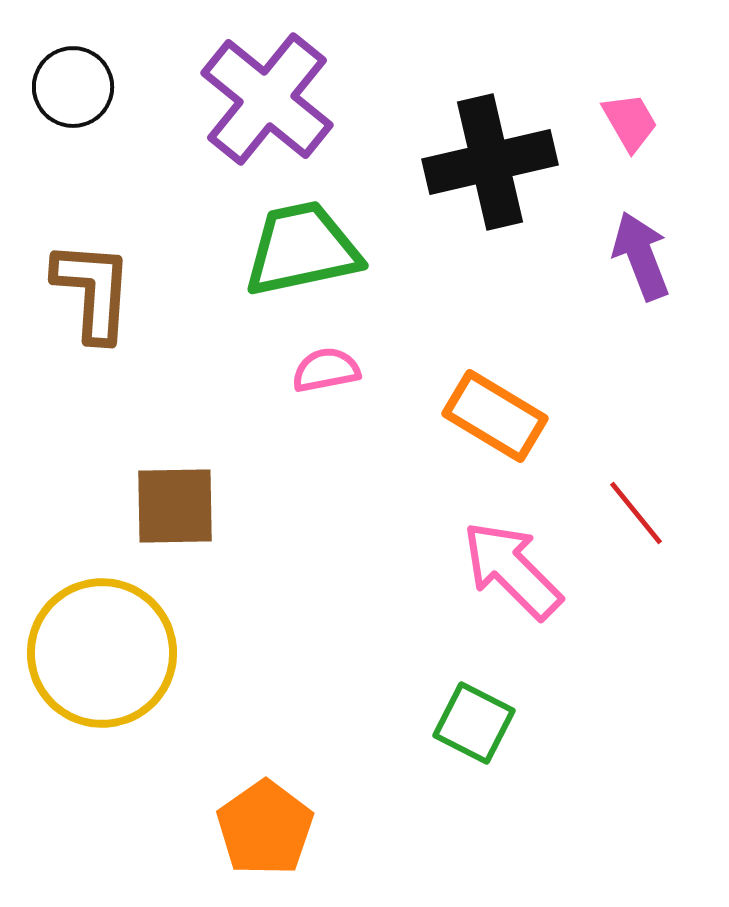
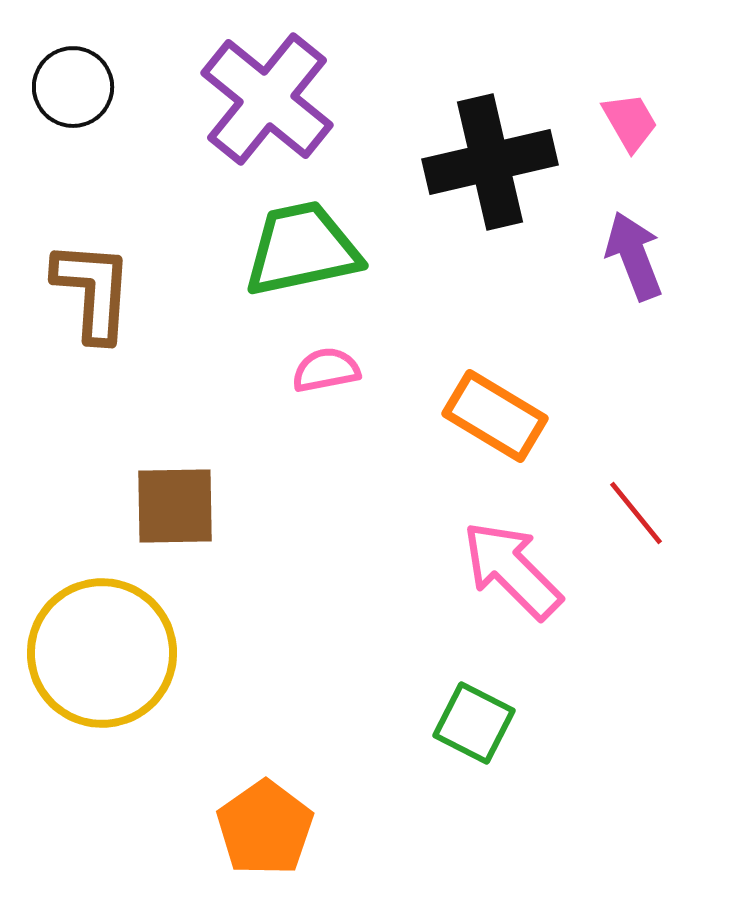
purple arrow: moved 7 px left
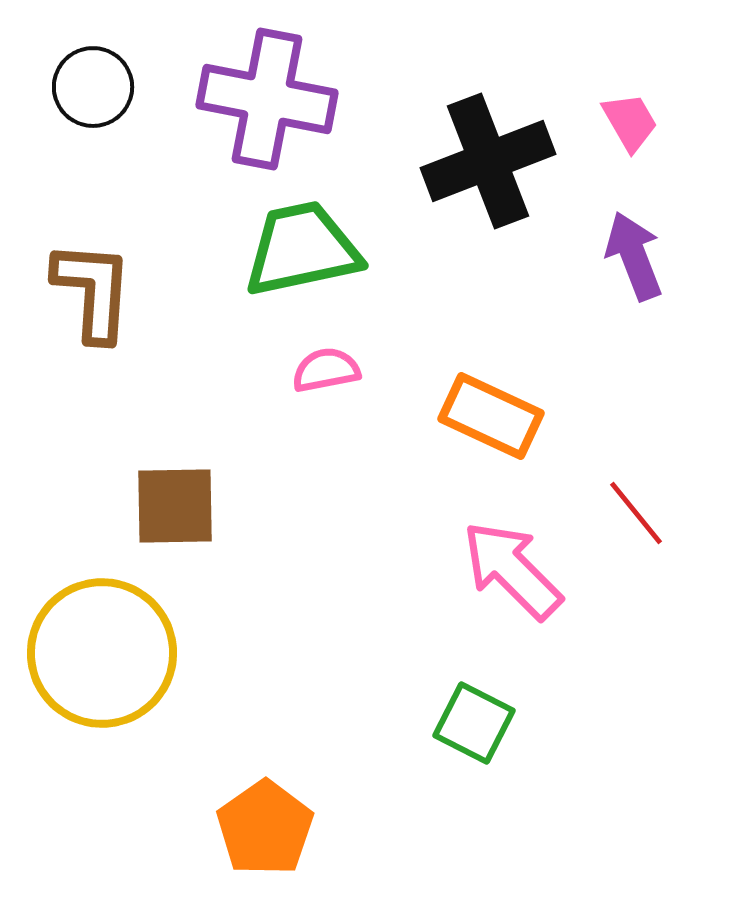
black circle: moved 20 px right
purple cross: rotated 28 degrees counterclockwise
black cross: moved 2 px left, 1 px up; rotated 8 degrees counterclockwise
orange rectangle: moved 4 px left; rotated 6 degrees counterclockwise
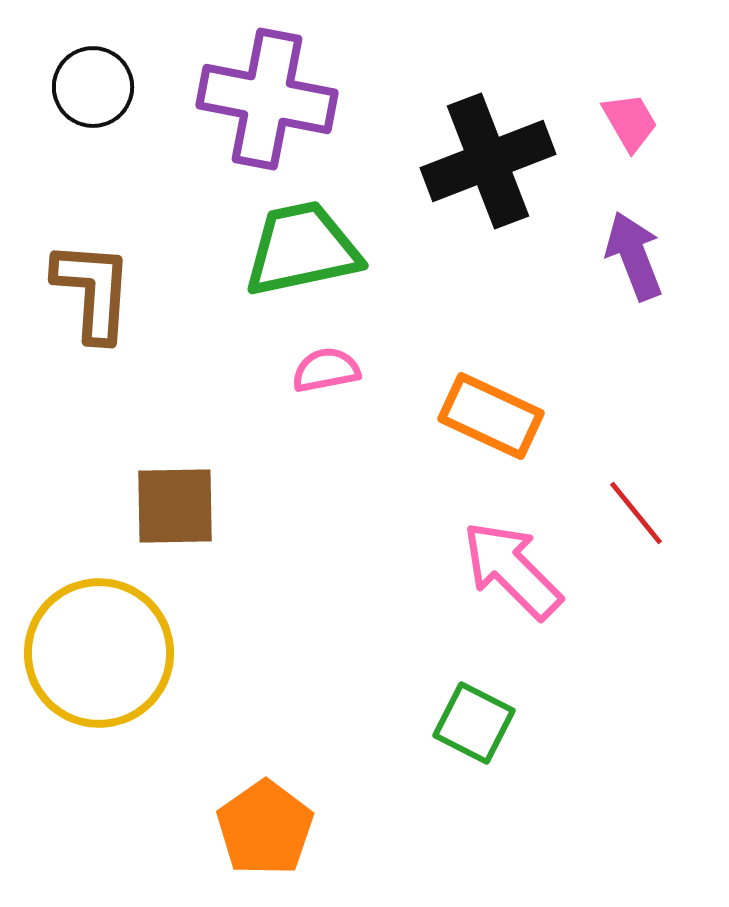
yellow circle: moved 3 px left
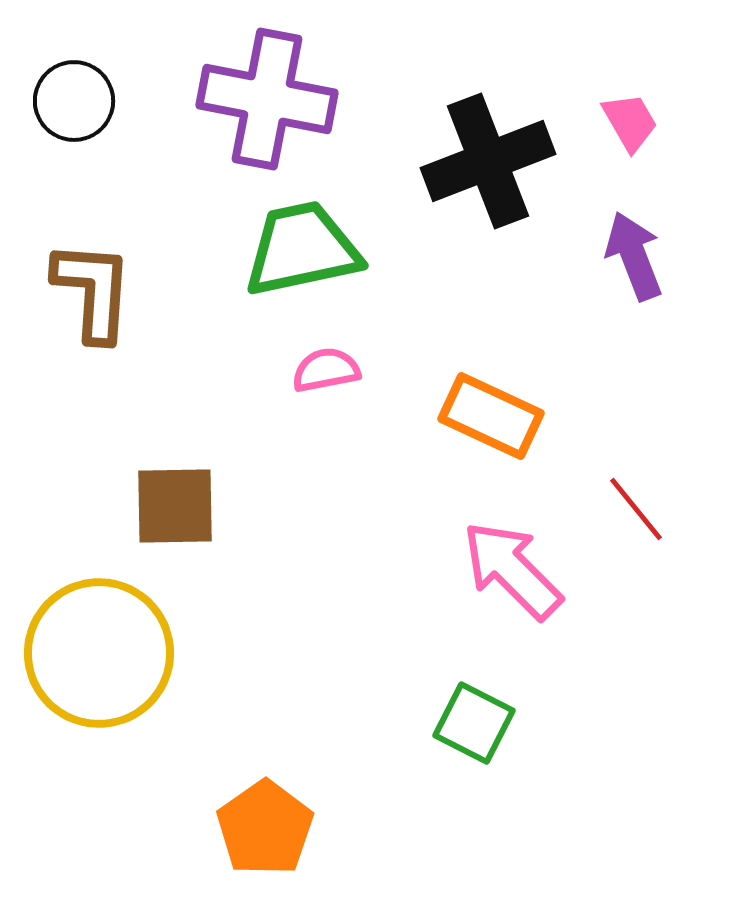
black circle: moved 19 px left, 14 px down
red line: moved 4 px up
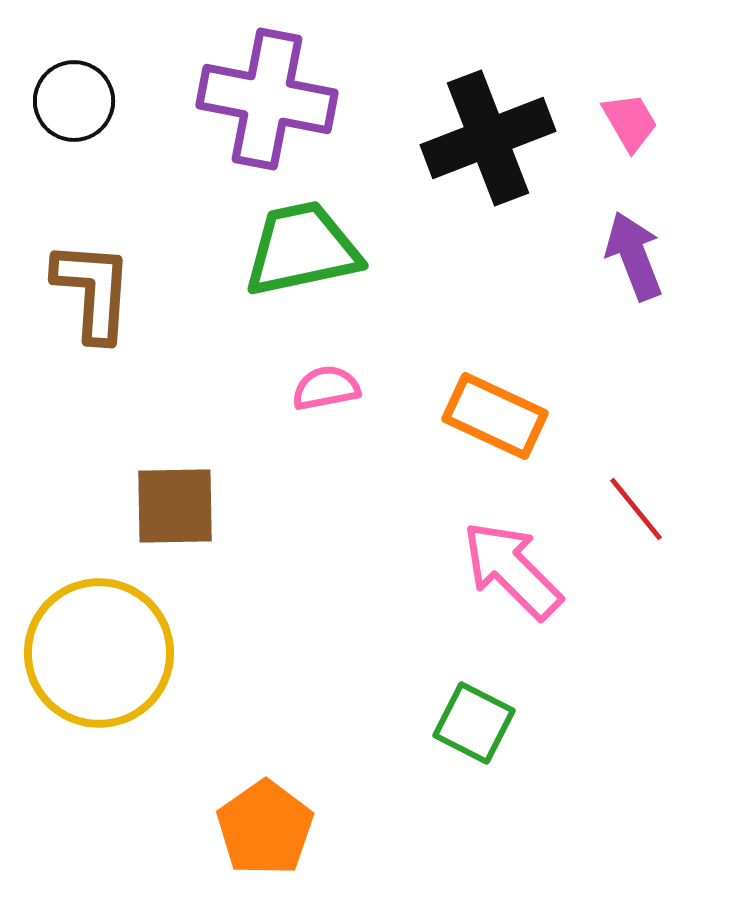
black cross: moved 23 px up
pink semicircle: moved 18 px down
orange rectangle: moved 4 px right
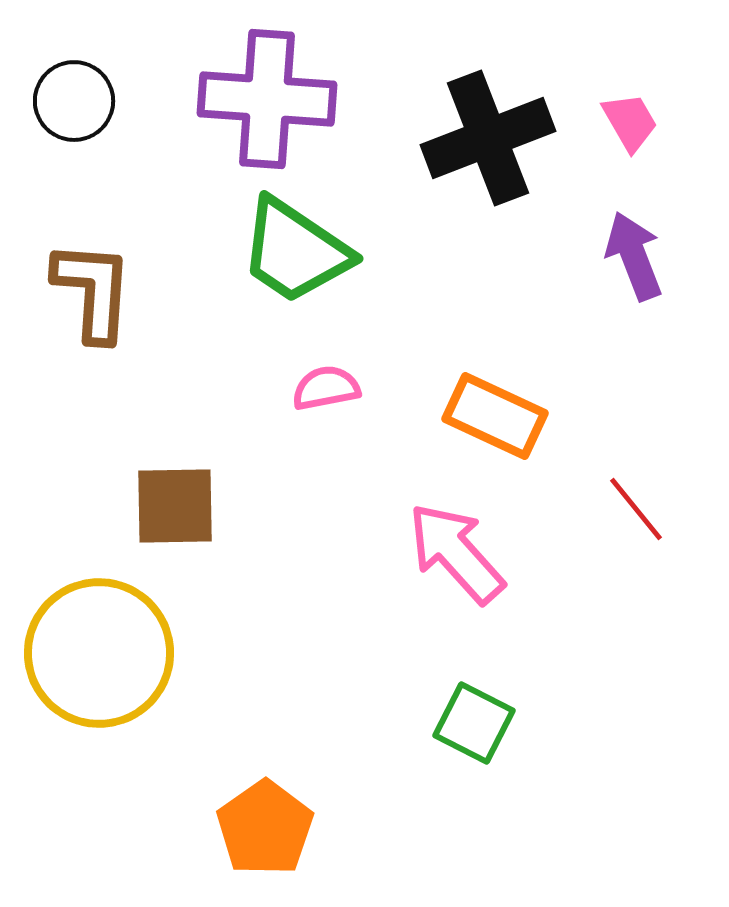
purple cross: rotated 7 degrees counterclockwise
green trapezoid: moved 7 px left, 2 px down; rotated 134 degrees counterclockwise
pink arrow: moved 56 px left, 17 px up; rotated 3 degrees clockwise
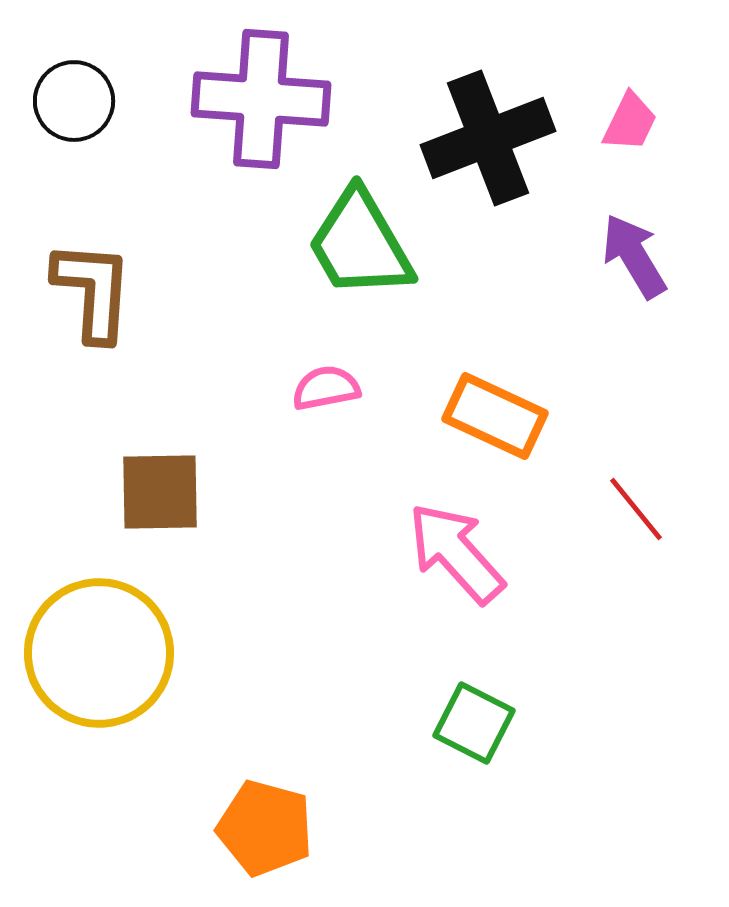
purple cross: moved 6 px left
pink trapezoid: rotated 56 degrees clockwise
green trapezoid: moved 65 px right, 7 px up; rotated 26 degrees clockwise
purple arrow: rotated 10 degrees counterclockwise
brown square: moved 15 px left, 14 px up
orange pentagon: rotated 22 degrees counterclockwise
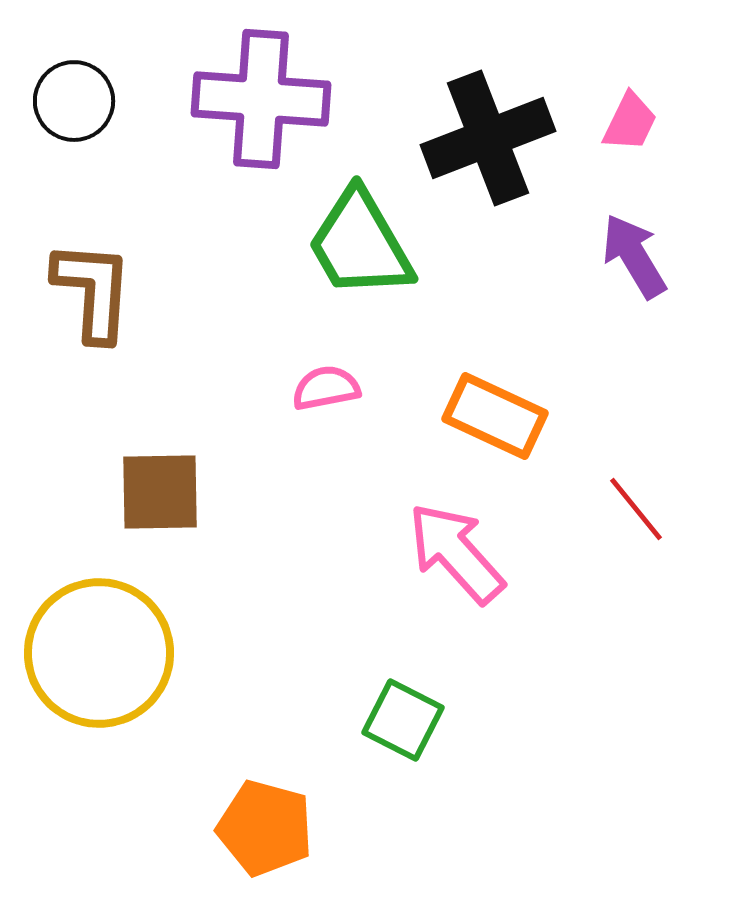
green square: moved 71 px left, 3 px up
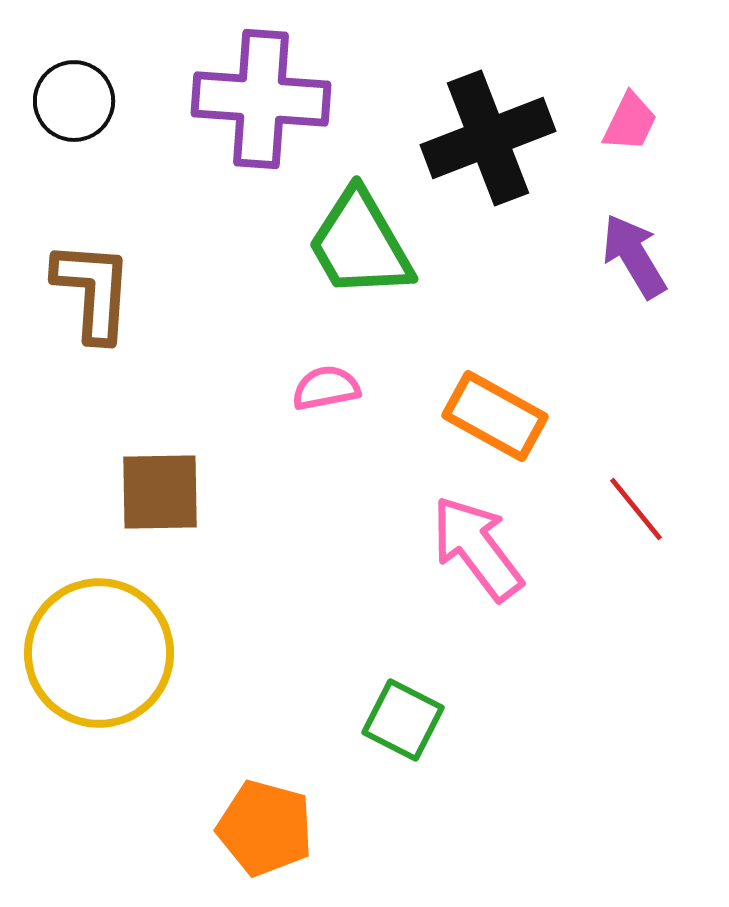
orange rectangle: rotated 4 degrees clockwise
pink arrow: moved 21 px right, 5 px up; rotated 5 degrees clockwise
